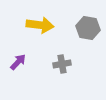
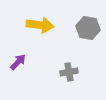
gray cross: moved 7 px right, 8 px down
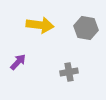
gray hexagon: moved 2 px left
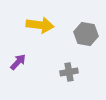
gray hexagon: moved 6 px down
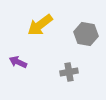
yellow arrow: rotated 136 degrees clockwise
purple arrow: rotated 108 degrees counterclockwise
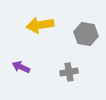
yellow arrow: rotated 28 degrees clockwise
purple arrow: moved 3 px right, 5 px down
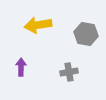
yellow arrow: moved 2 px left
purple arrow: rotated 66 degrees clockwise
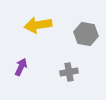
purple arrow: rotated 24 degrees clockwise
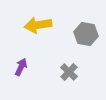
gray cross: rotated 36 degrees counterclockwise
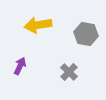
purple arrow: moved 1 px left, 1 px up
